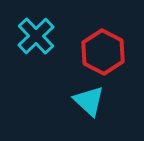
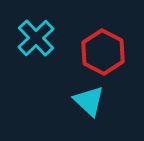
cyan cross: moved 2 px down
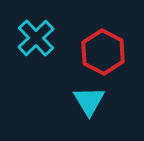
cyan triangle: rotated 16 degrees clockwise
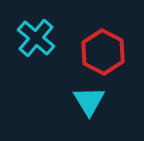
cyan cross: rotated 6 degrees counterclockwise
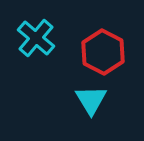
cyan triangle: moved 2 px right, 1 px up
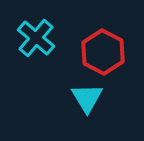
cyan triangle: moved 4 px left, 2 px up
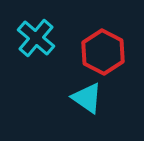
cyan triangle: rotated 24 degrees counterclockwise
